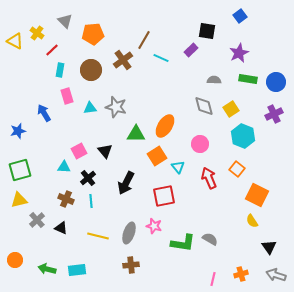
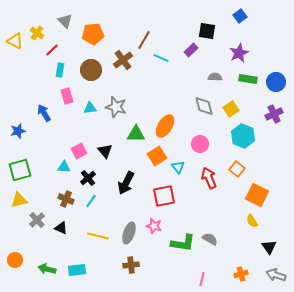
gray semicircle at (214, 80): moved 1 px right, 3 px up
cyan line at (91, 201): rotated 40 degrees clockwise
pink line at (213, 279): moved 11 px left
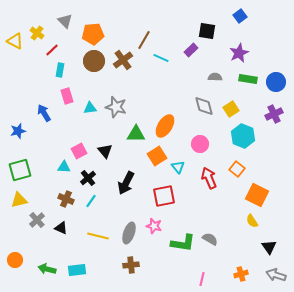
brown circle at (91, 70): moved 3 px right, 9 px up
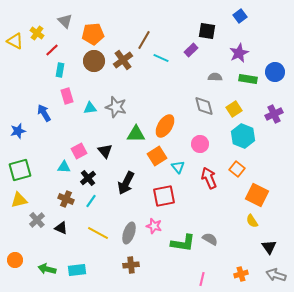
blue circle at (276, 82): moved 1 px left, 10 px up
yellow square at (231, 109): moved 3 px right
yellow line at (98, 236): moved 3 px up; rotated 15 degrees clockwise
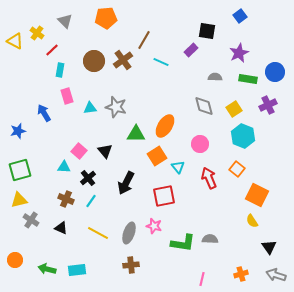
orange pentagon at (93, 34): moved 13 px right, 16 px up
cyan line at (161, 58): moved 4 px down
purple cross at (274, 114): moved 6 px left, 9 px up
pink square at (79, 151): rotated 21 degrees counterclockwise
gray cross at (37, 220): moved 6 px left; rotated 14 degrees counterclockwise
gray semicircle at (210, 239): rotated 28 degrees counterclockwise
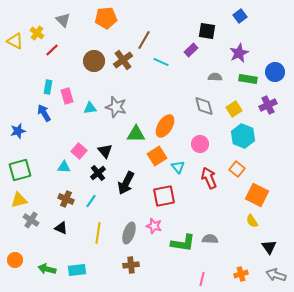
gray triangle at (65, 21): moved 2 px left, 1 px up
cyan rectangle at (60, 70): moved 12 px left, 17 px down
black cross at (88, 178): moved 10 px right, 5 px up
yellow line at (98, 233): rotated 70 degrees clockwise
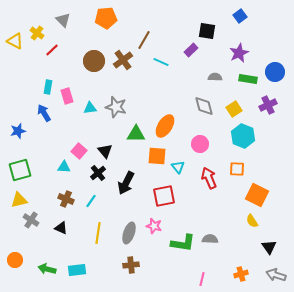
orange square at (157, 156): rotated 36 degrees clockwise
orange square at (237, 169): rotated 35 degrees counterclockwise
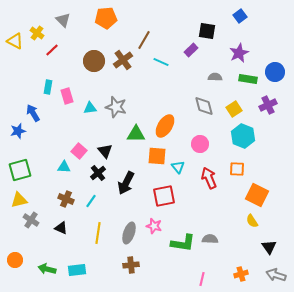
blue arrow at (44, 113): moved 11 px left
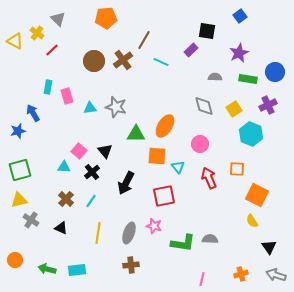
gray triangle at (63, 20): moved 5 px left, 1 px up
cyan hexagon at (243, 136): moved 8 px right, 2 px up
black cross at (98, 173): moved 6 px left, 1 px up
brown cross at (66, 199): rotated 21 degrees clockwise
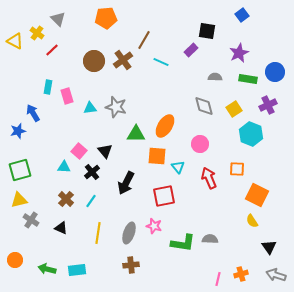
blue square at (240, 16): moved 2 px right, 1 px up
pink line at (202, 279): moved 16 px right
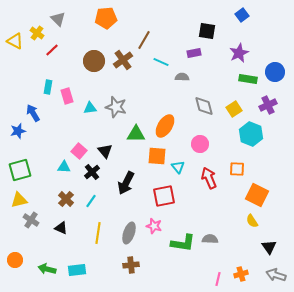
purple rectangle at (191, 50): moved 3 px right, 3 px down; rotated 32 degrees clockwise
gray semicircle at (215, 77): moved 33 px left
